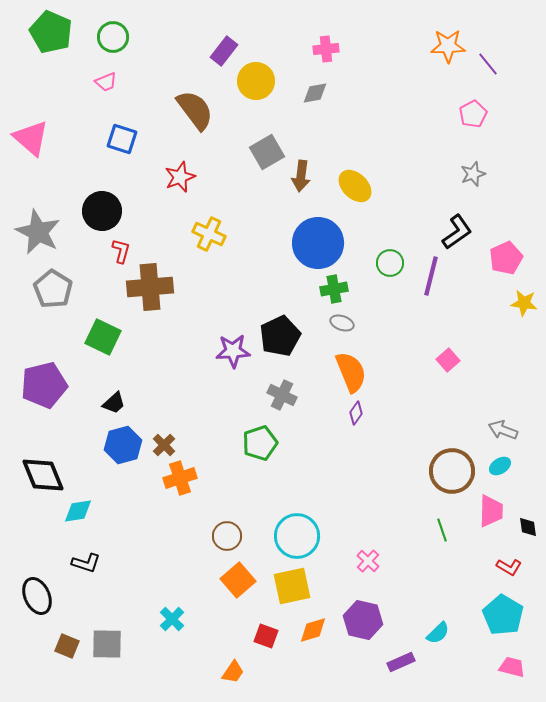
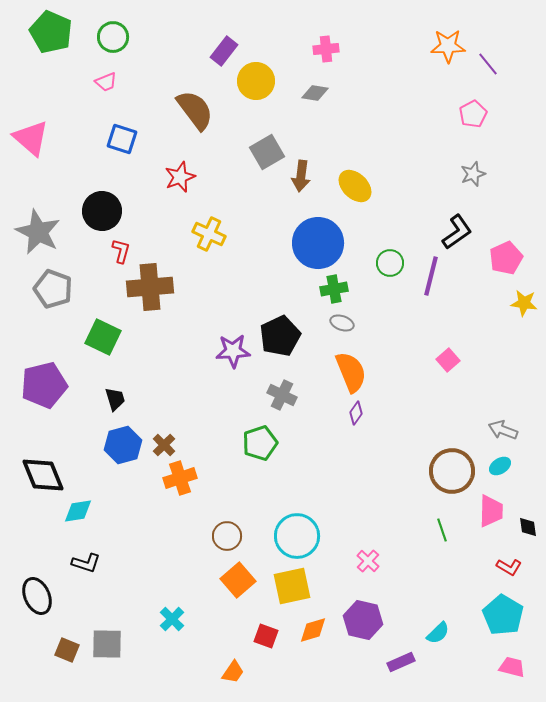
gray diamond at (315, 93): rotated 20 degrees clockwise
gray pentagon at (53, 289): rotated 12 degrees counterclockwise
black trapezoid at (114, 403): moved 1 px right, 4 px up; rotated 65 degrees counterclockwise
brown square at (67, 646): moved 4 px down
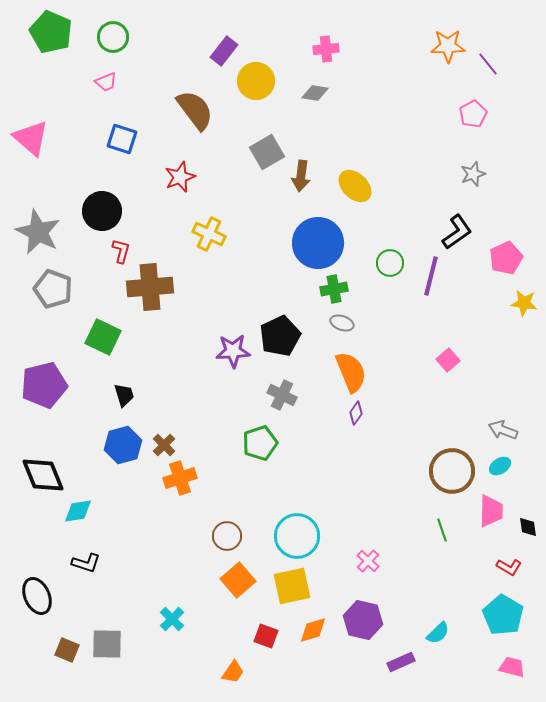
black trapezoid at (115, 399): moved 9 px right, 4 px up
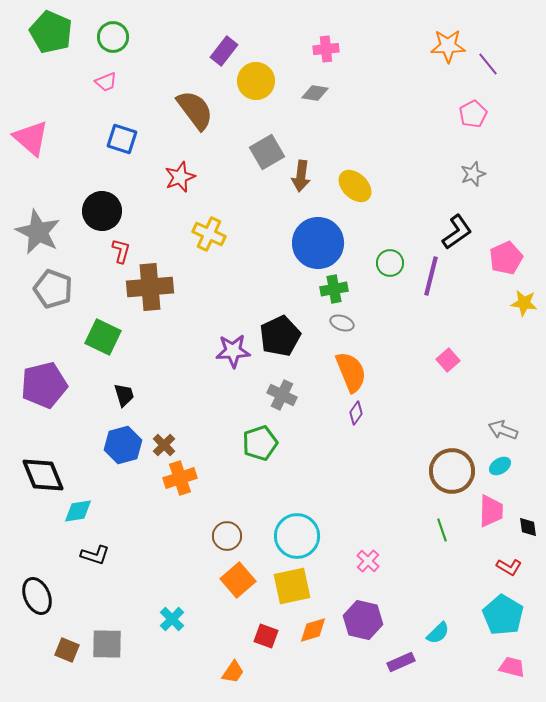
black L-shape at (86, 563): moved 9 px right, 8 px up
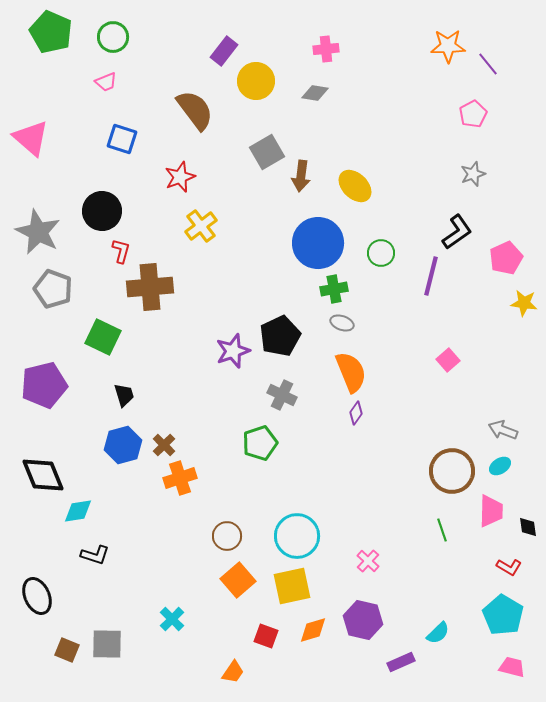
yellow cross at (209, 234): moved 8 px left, 8 px up; rotated 28 degrees clockwise
green circle at (390, 263): moved 9 px left, 10 px up
purple star at (233, 351): rotated 16 degrees counterclockwise
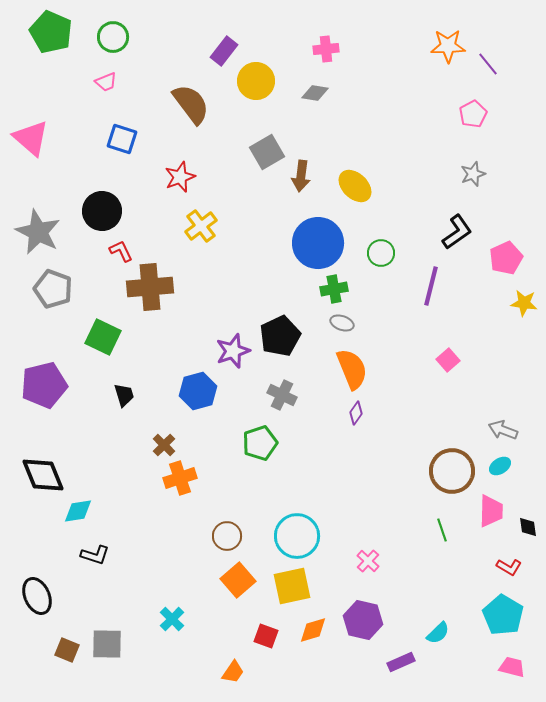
brown semicircle at (195, 110): moved 4 px left, 6 px up
red L-shape at (121, 251): rotated 40 degrees counterclockwise
purple line at (431, 276): moved 10 px down
orange semicircle at (351, 372): moved 1 px right, 3 px up
blue hexagon at (123, 445): moved 75 px right, 54 px up
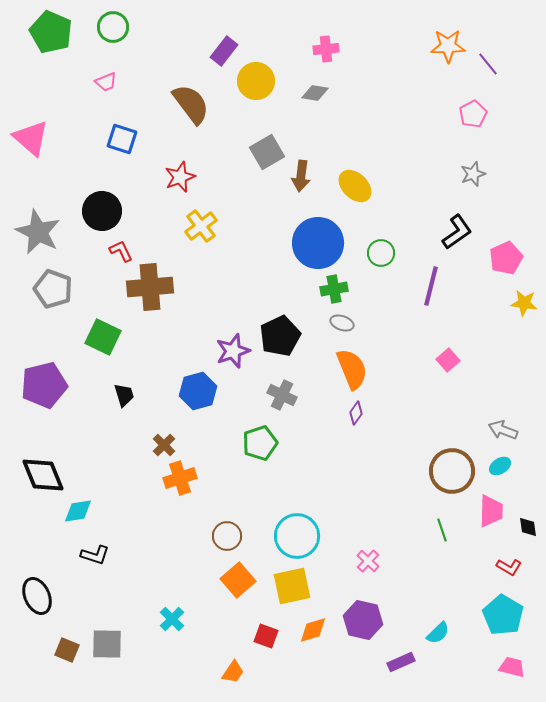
green circle at (113, 37): moved 10 px up
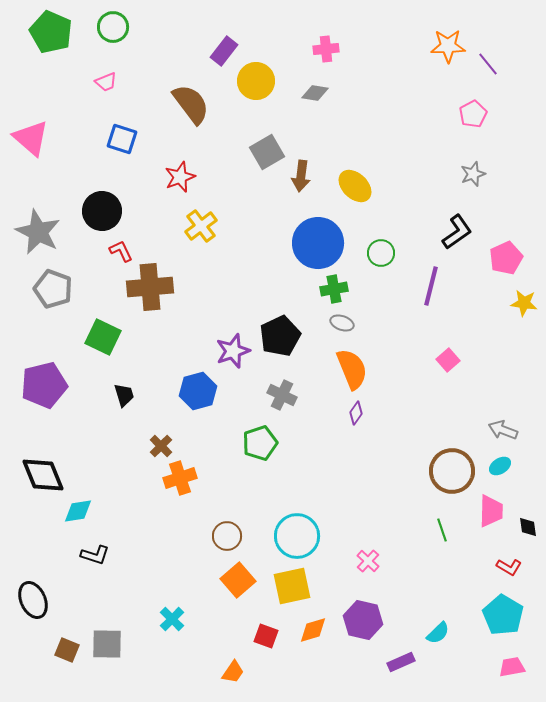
brown cross at (164, 445): moved 3 px left, 1 px down
black ellipse at (37, 596): moved 4 px left, 4 px down
pink trapezoid at (512, 667): rotated 24 degrees counterclockwise
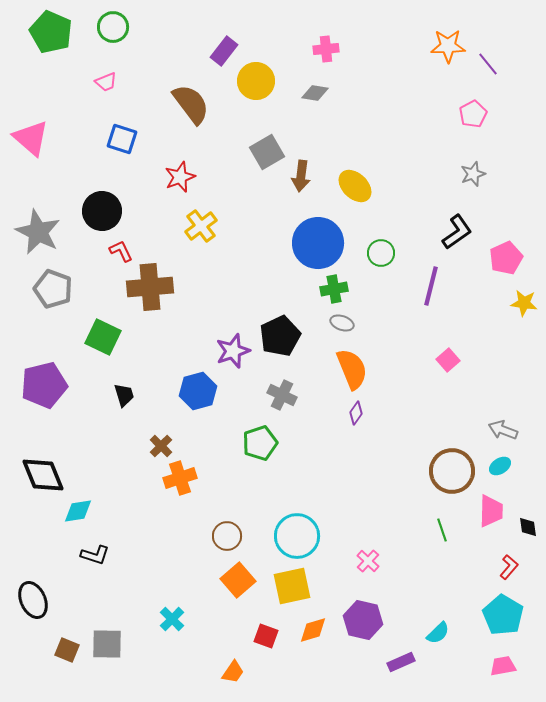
red L-shape at (509, 567): rotated 80 degrees counterclockwise
pink trapezoid at (512, 667): moved 9 px left, 1 px up
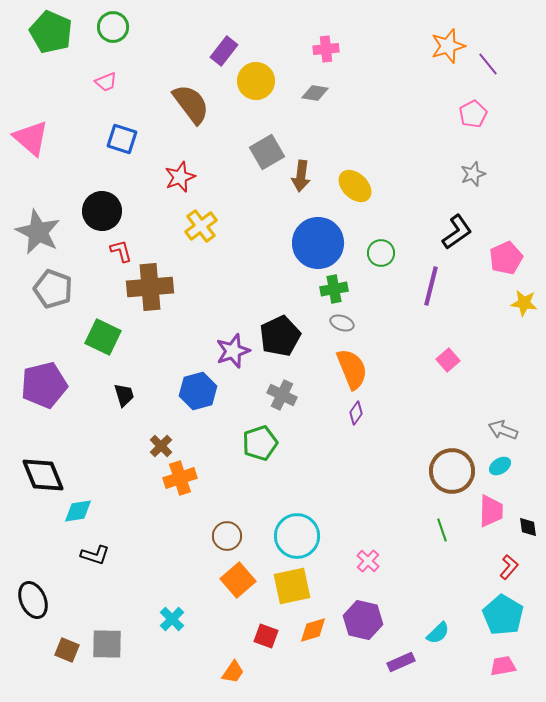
orange star at (448, 46): rotated 16 degrees counterclockwise
red L-shape at (121, 251): rotated 10 degrees clockwise
